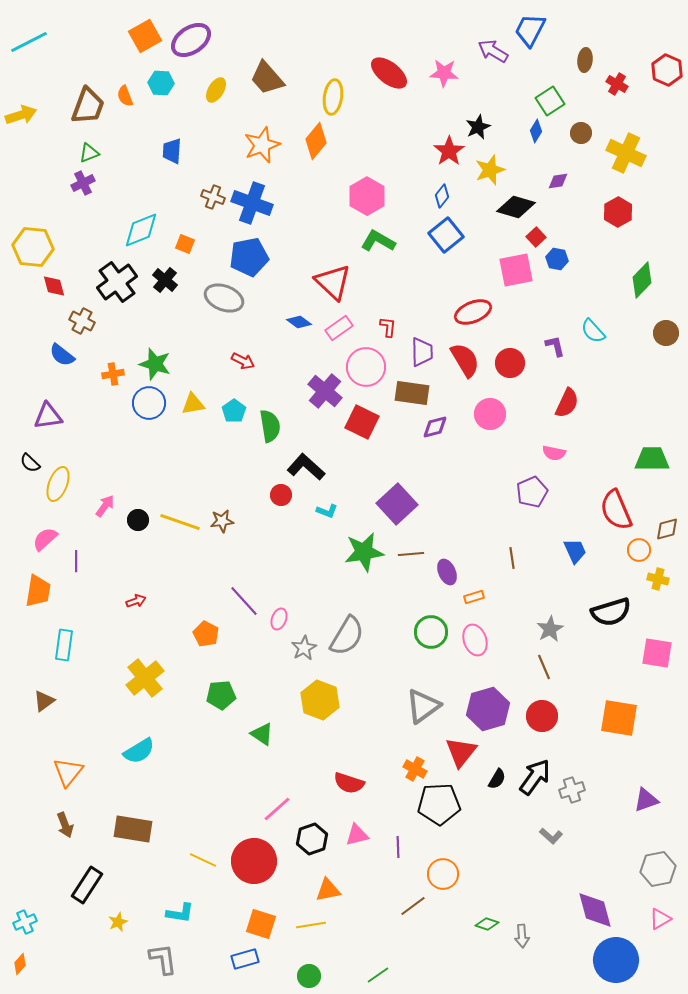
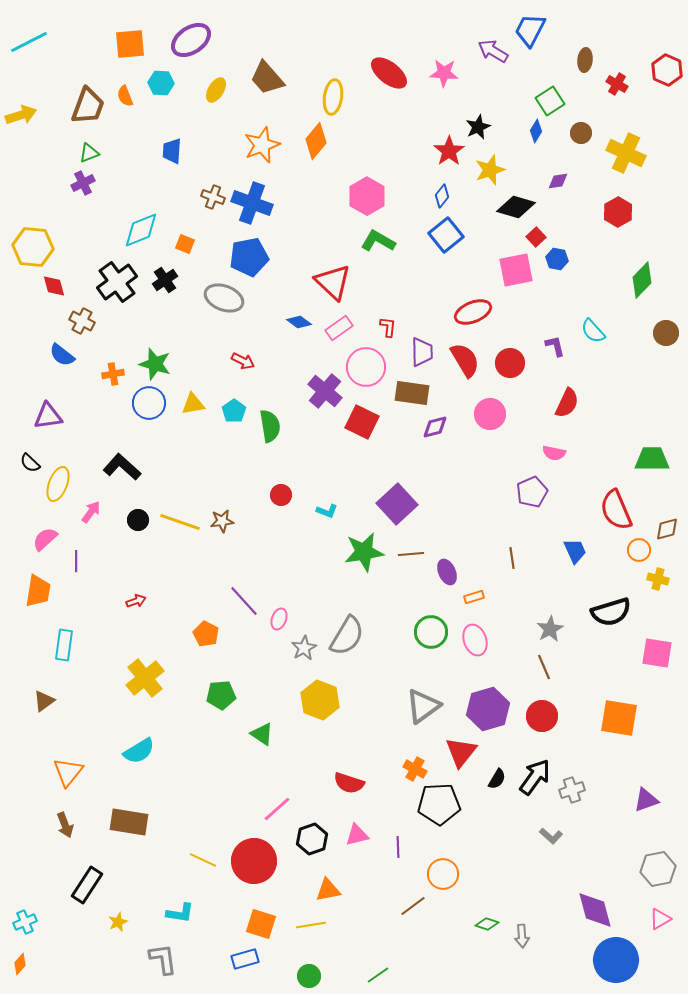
orange square at (145, 36): moved 15 px left, 8 px down; rotated 24 degrees clockwise
black cross at (165, 280): rotated 15 degrees clockwise
black L-shape at (306, 467): moved 184 px left
pink arrow at (105, 506): moved 14 px left, 6 px down
brown rectangle at (133, 829): moved 4 px left, 7 px up
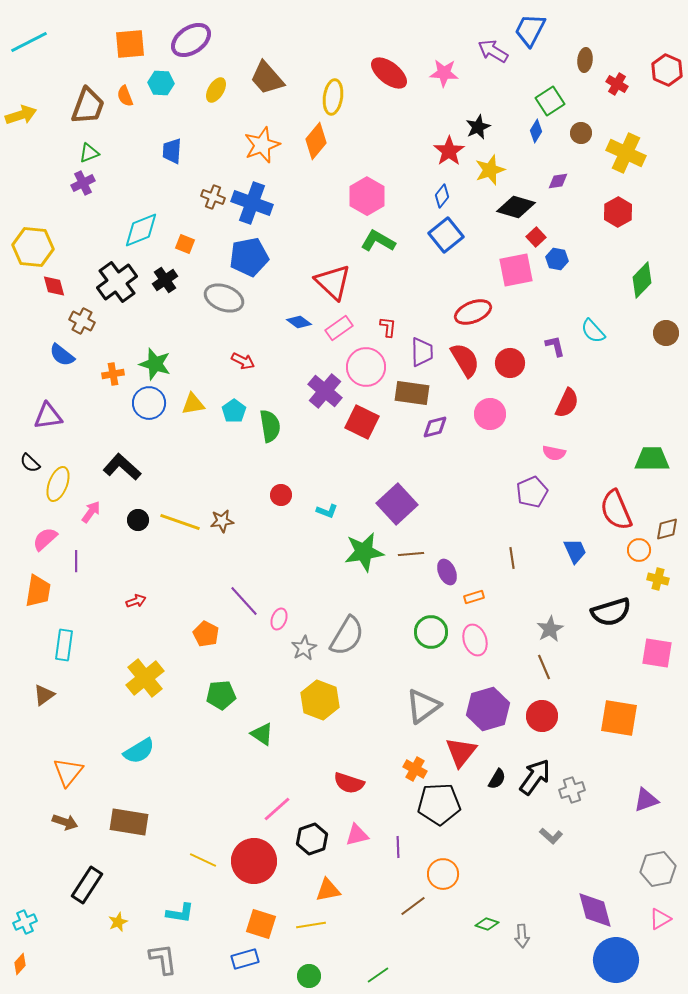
brown triangle at (44, 701): moved 6 px up
brown arrow at (65, 825): moved 3 px up; rotated 50 degrees counterclockwise
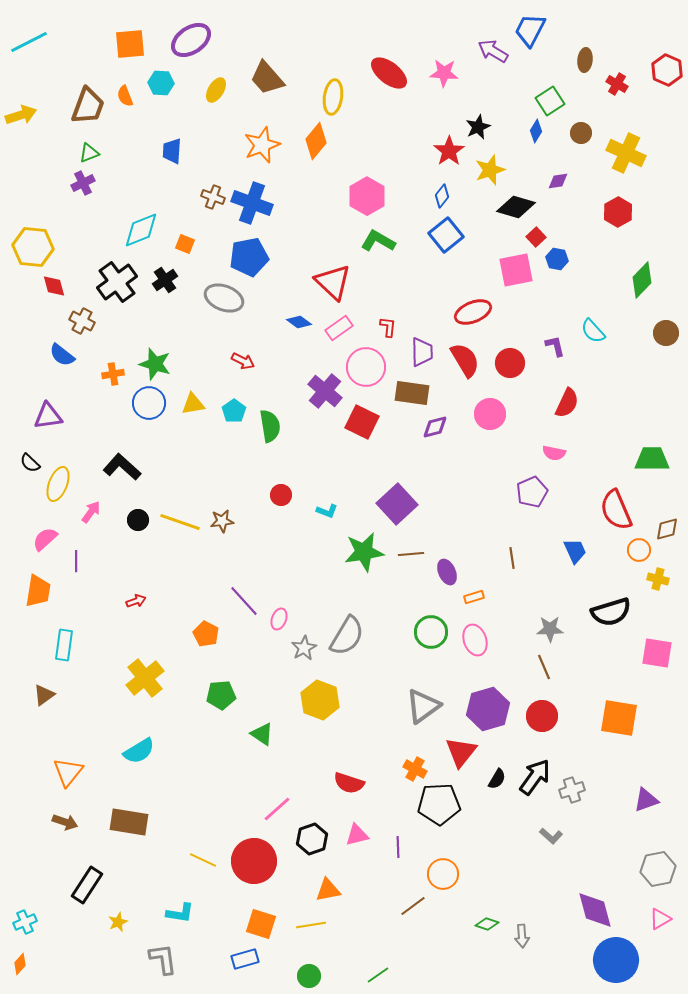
gray star at (550, 629): rotated 28 degrees clockwise
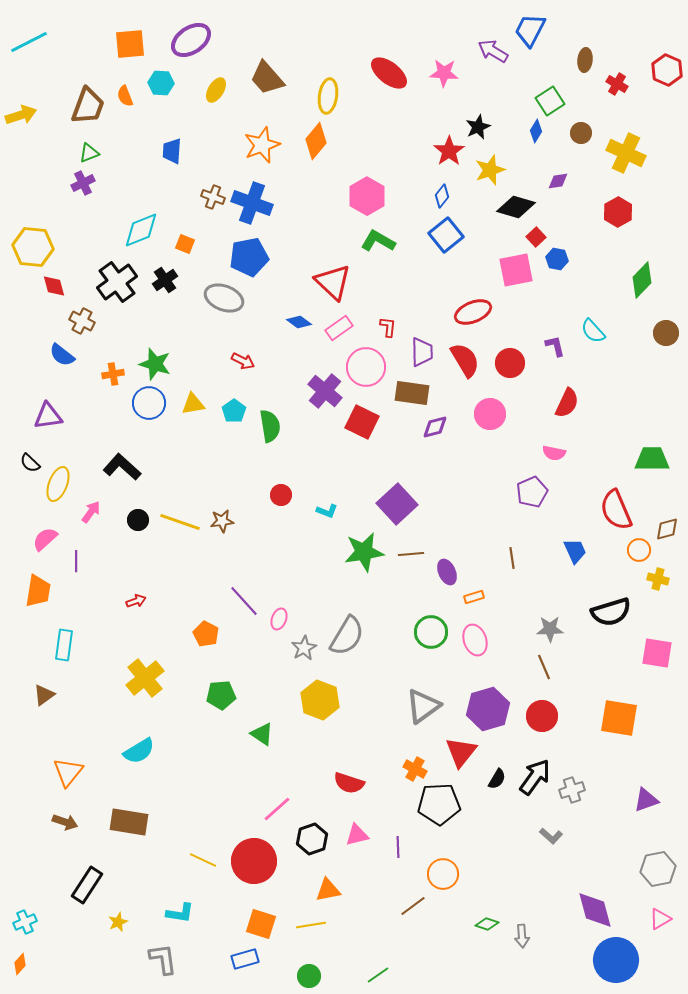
yellow ellipse at (333, 97): moved 5 px left, 1 px up
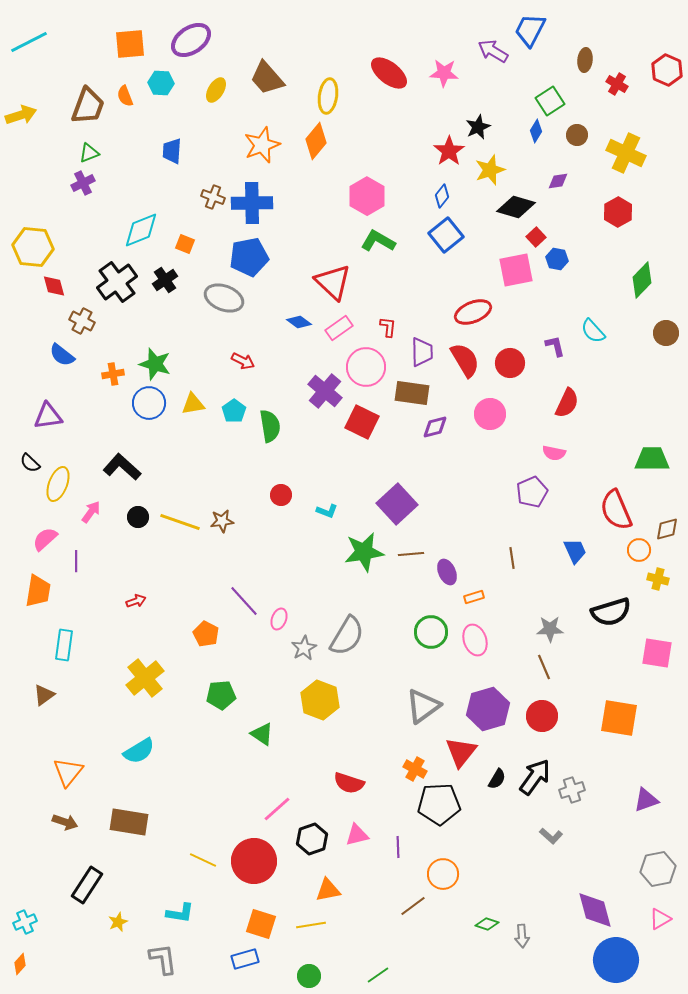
brown circle at (581, 133): moved 4 px left, 2 px down
blue cross at (252, 203): rotated 21 degrees counterclockwise
black circle at (138, 520): moved 3 px up
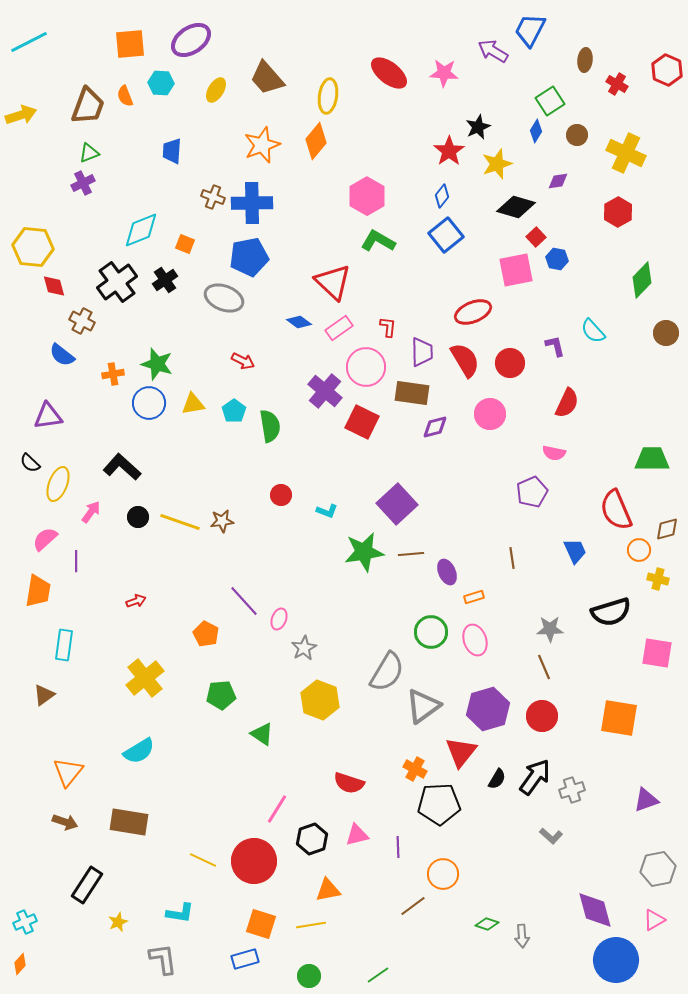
yellow star at (490, 170): moved 7 px right, 6 px up
green star at (155, 364): moved 2 px right
gray semicircle at (347, 636): moved 40 px right, 36 px down
pink line at (277, 809): rotated 16 degrees counterclockwise
pink triangle at (660, 919): moved 6 px left, 1 px down
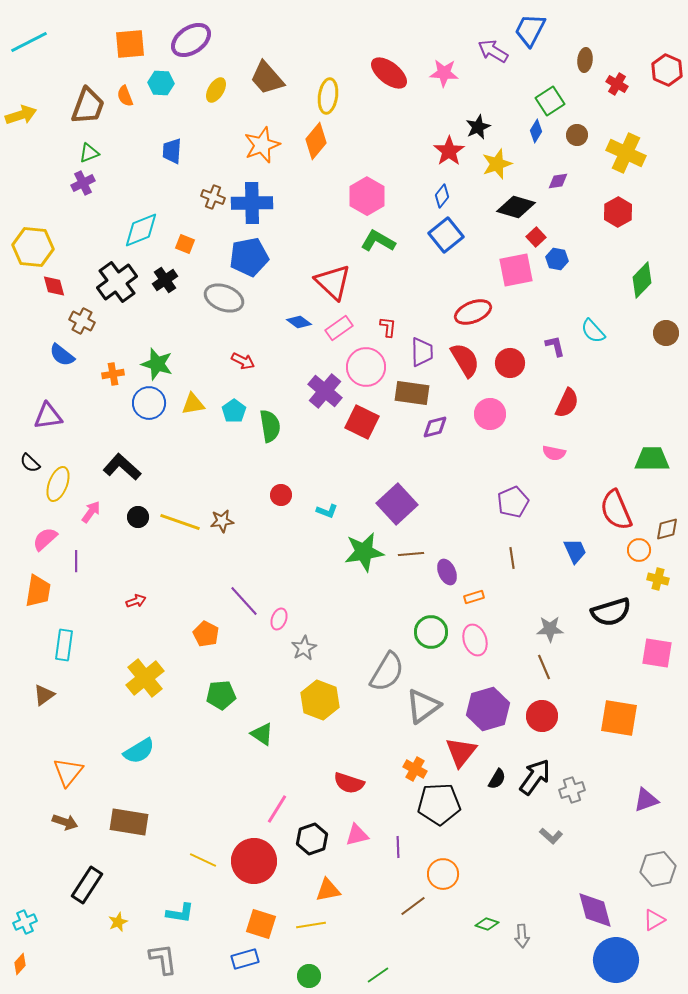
purple pentagon at (532, 492): moved 19 px left, 10 px down
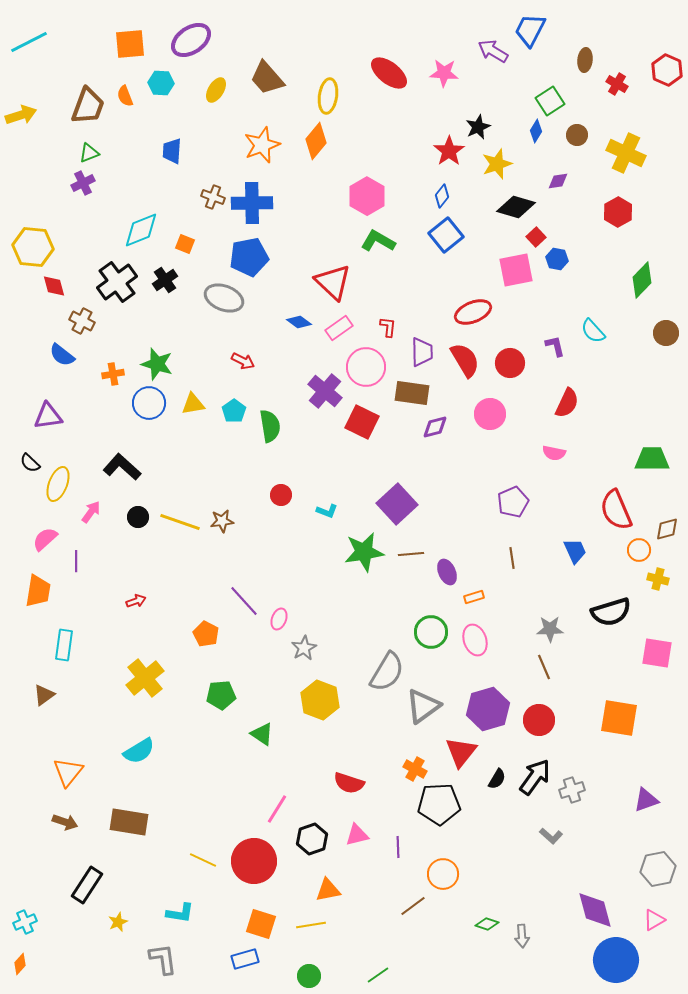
red circle at (542, 716): moved 3 px left, 4 px down
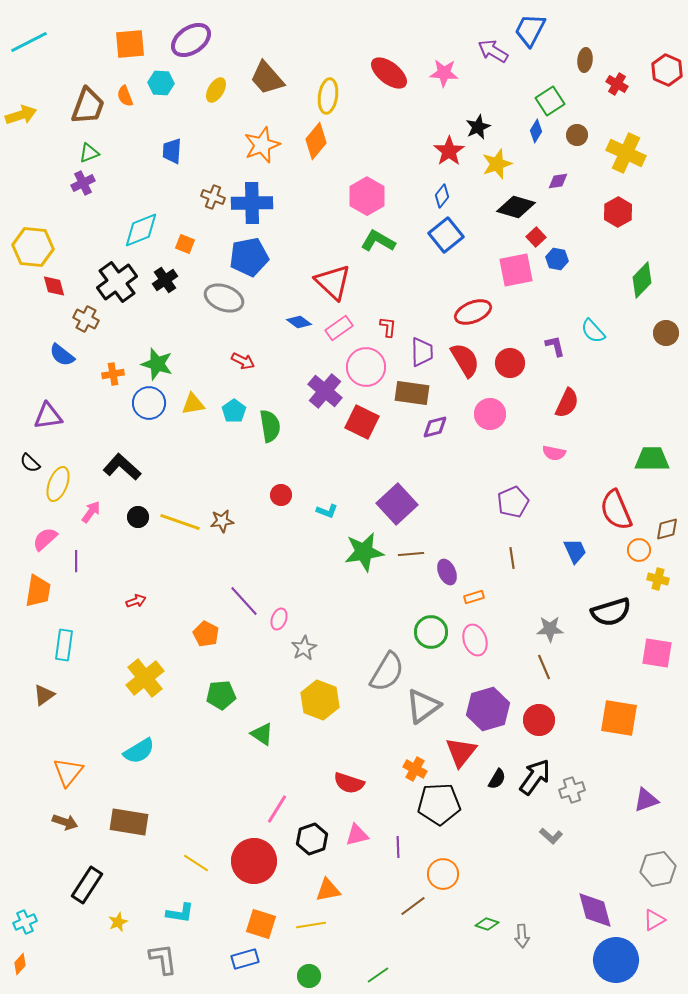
brown cross at (82, 321): moved 4 px right, 2 px up
yellow line at (203, 860): moved 7 px left, 3 px down; rotated 8 degrees clockwise
